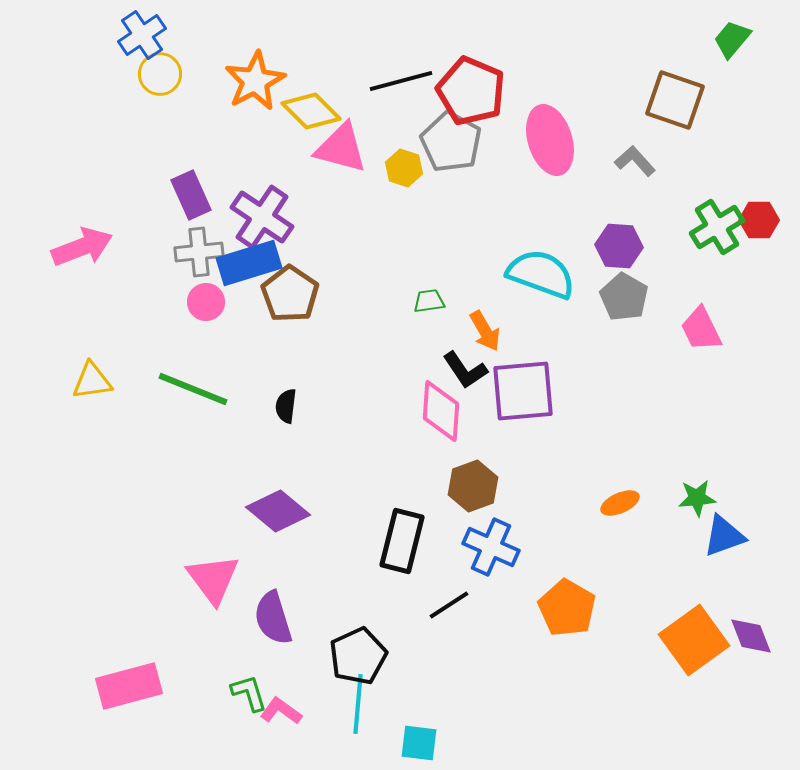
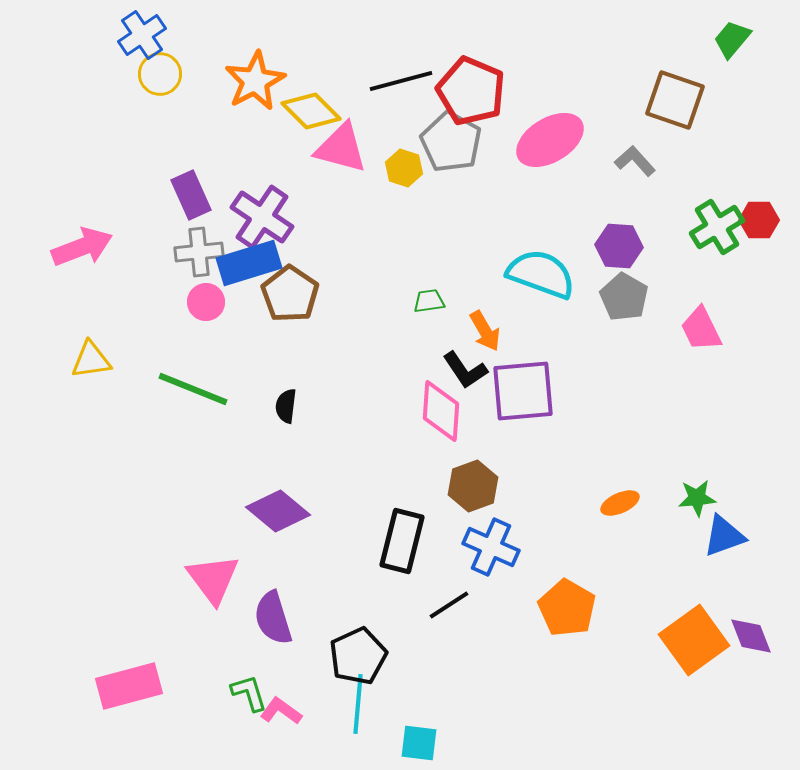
pink ellipse at (550, 140): rotated 76 degrees clockwise
yellow triangle at (92, 381): moved 1 px left, 21 px up
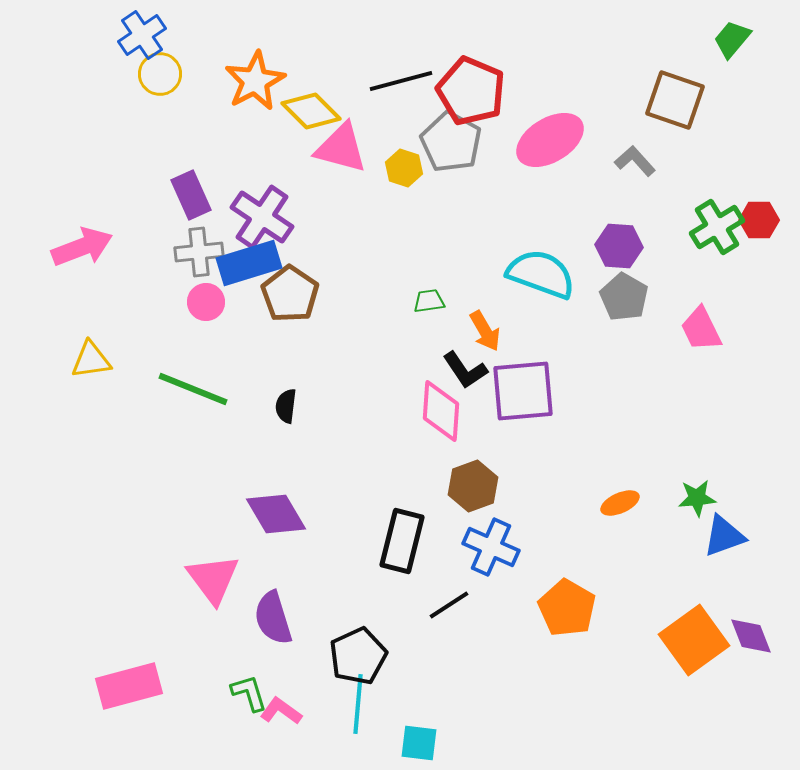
purple diamond at (278, 511): moved 2 px left, 3 px down; rotated 20 degrees clockwise
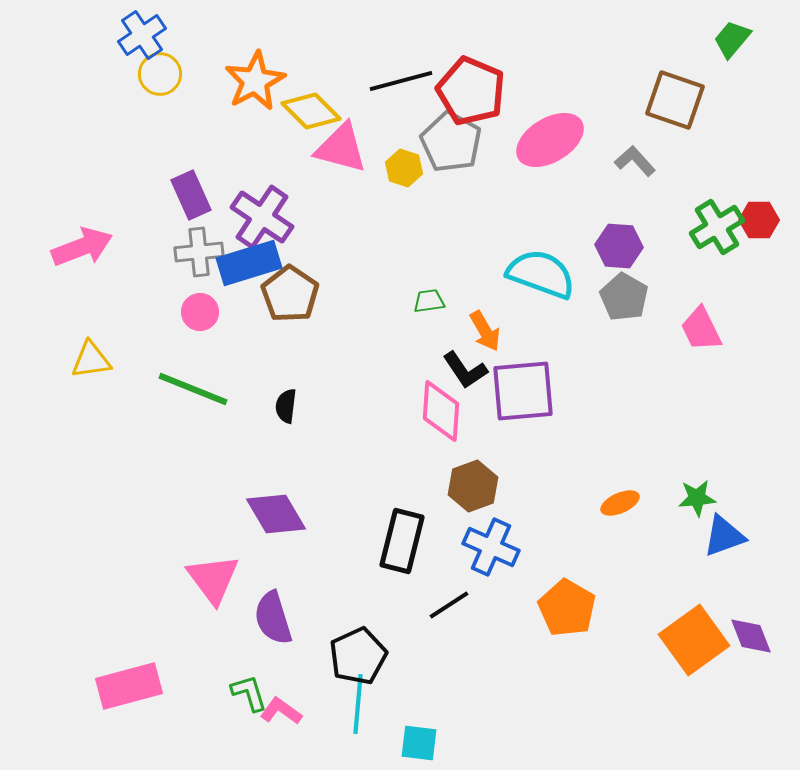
pink circle at (206, 302): moved 6 px left, 10 px down
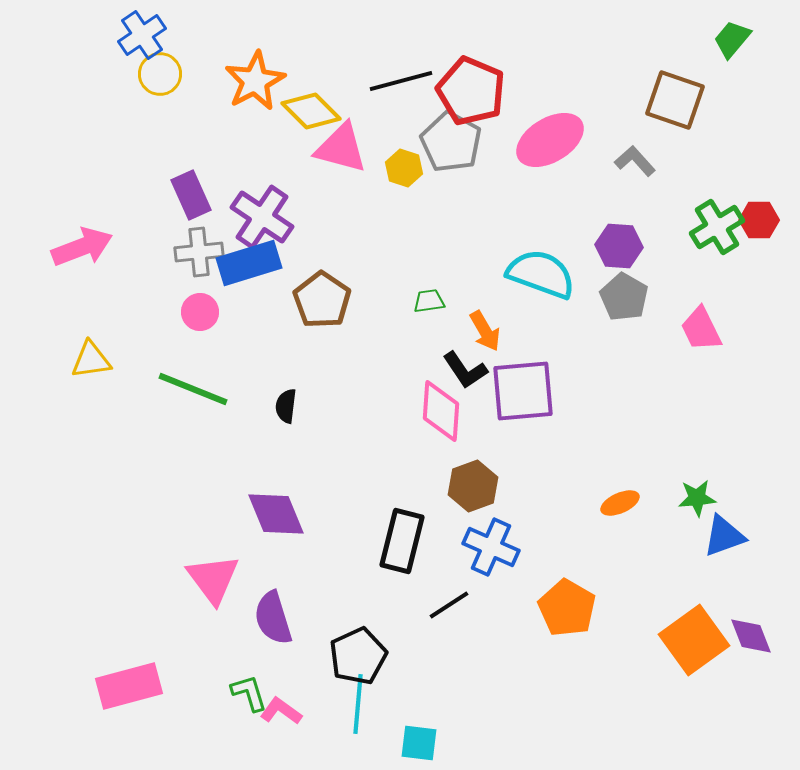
brown pentagon at (290, 294): moved 32 px right, 6 px down
purple diamond at (276, 514): rotated 8 degrees clockwise
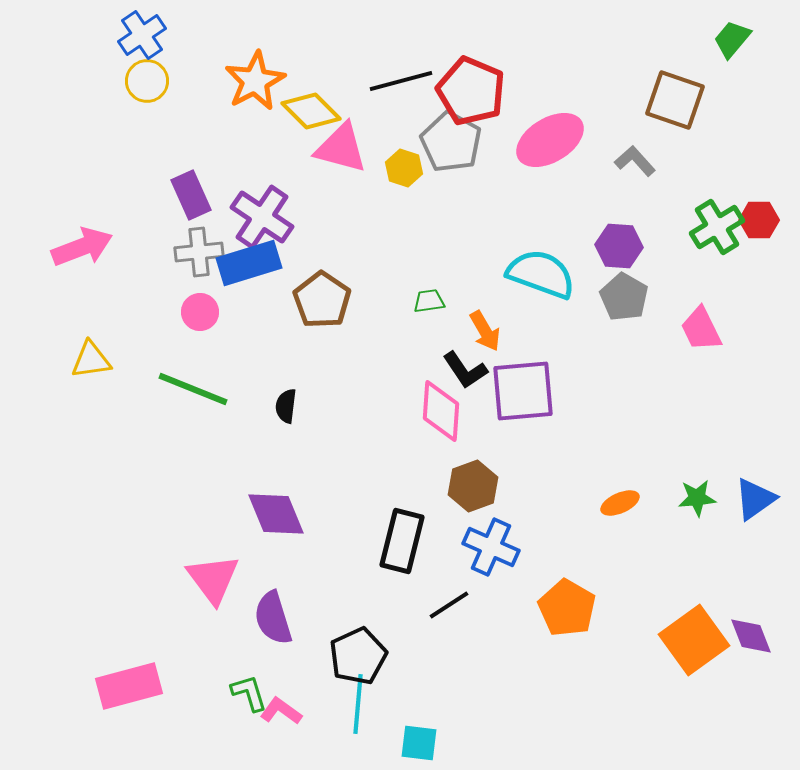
yellow circle at (160, 74): moved 13 px left, 7 px down
blue triangle at (724, 536): moved 31 px right, 37 px up; rotated 15 degrees counterclockwise
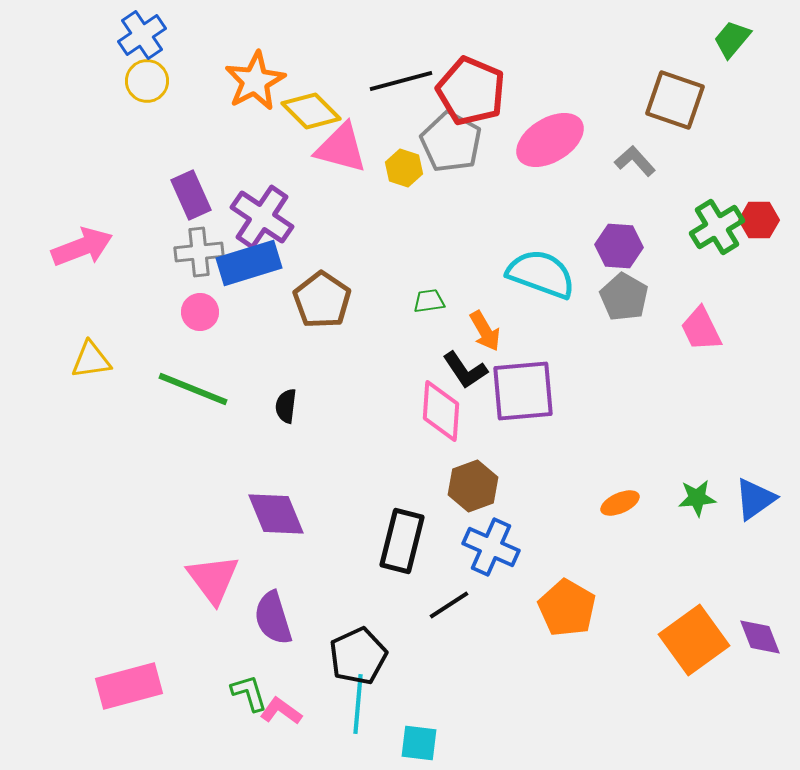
purple diamond at (751, 636): moved 9 px right, 1 px down
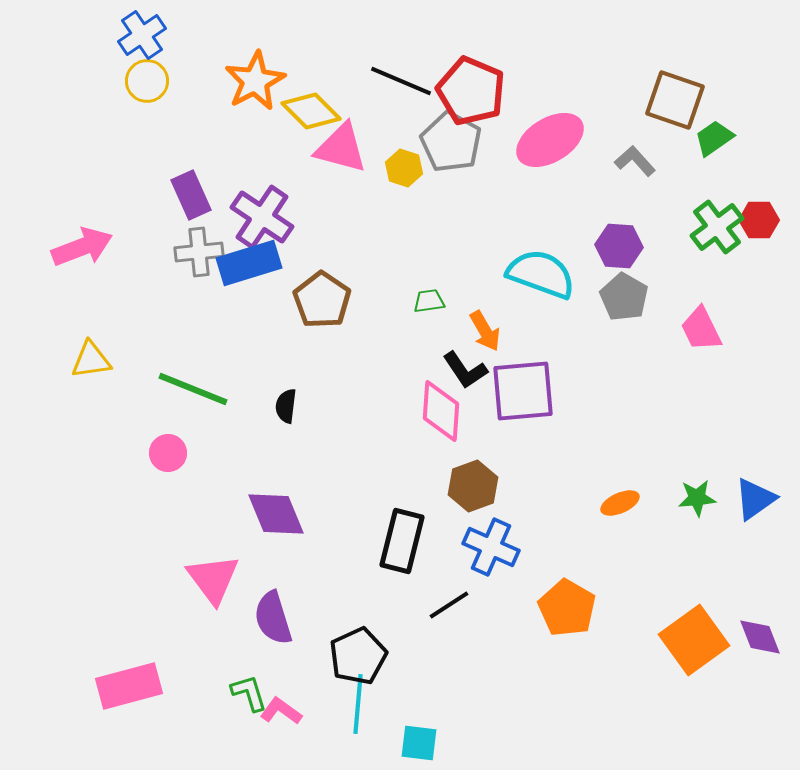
green trapezoid at (732, 39): moved 18 px left, 99 px down; rotated 15 degrees clockwise
black line at (401, 81): rotated 38 degrees clockwise
green cross at (717, 227): rotated 6 degrees counterclockwise
pink circle at (200, 312): moved 32 px left, 141 px down
